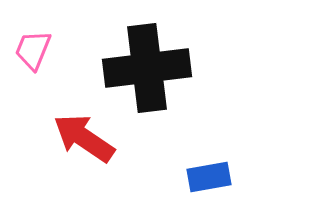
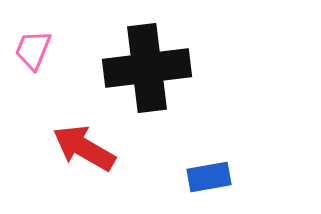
red arrow: moved 10 px down; rotated 4 degrees counterclockwise
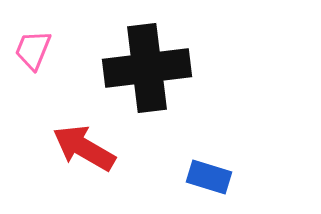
blue rectangle: rotated 27 degrees clockwise
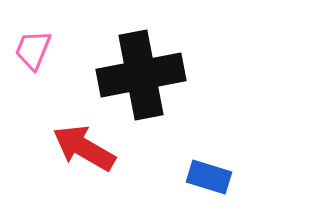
black cross: moved 6 px left, 7 px down; rotated 4 degrees counterclockwise
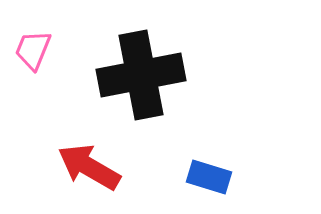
red arrow: moved 5 px right, 19 px down
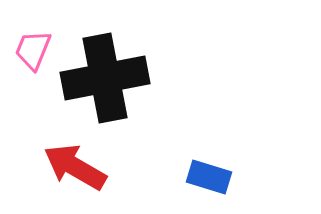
black cross: moved 36 px left, 3 px down
red arrow: moved 14 px left
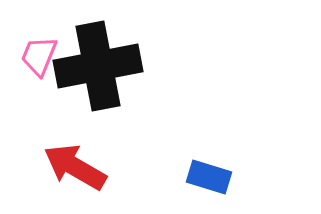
pink trapezoid: moved 6 px right, 6 px down
black cross: moved 7 px left, 12 px up
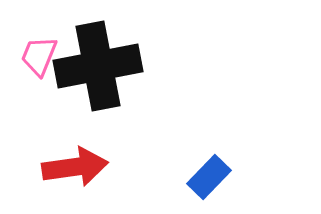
red arrow: rotated 142 degrees clockwise
blue rectangle: rotated 63 degrees counterclockwise
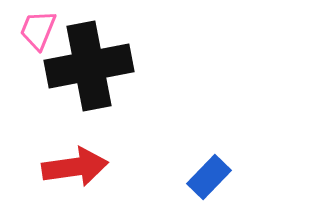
pink trapezoid: moved 1 px left, 26 px up
black cross: moved 9 px left
